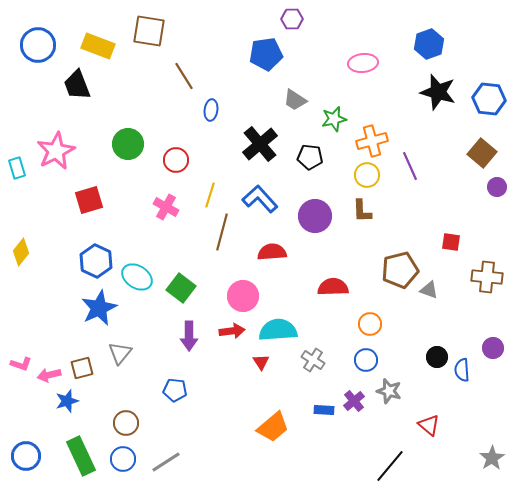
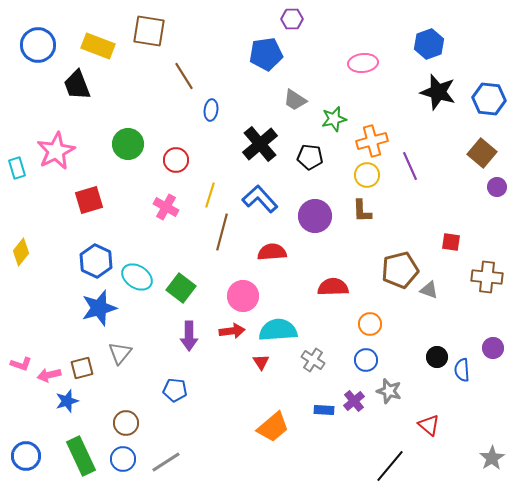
blue star at (99, 308): rotated 9 degrees clockwise
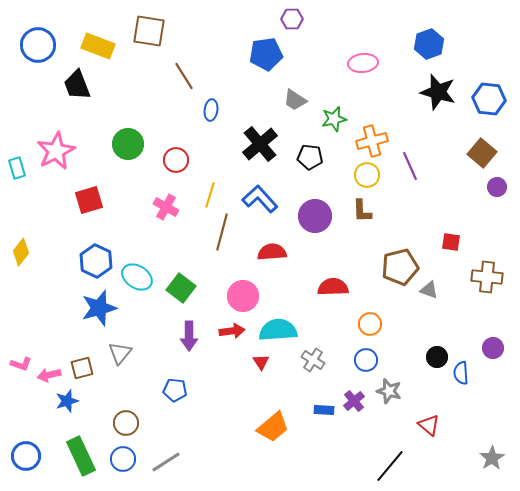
brown pentagon at (400, 270): moved 3 px up
blue semicircle at (462, 370): moved 1 px left, 3 px down
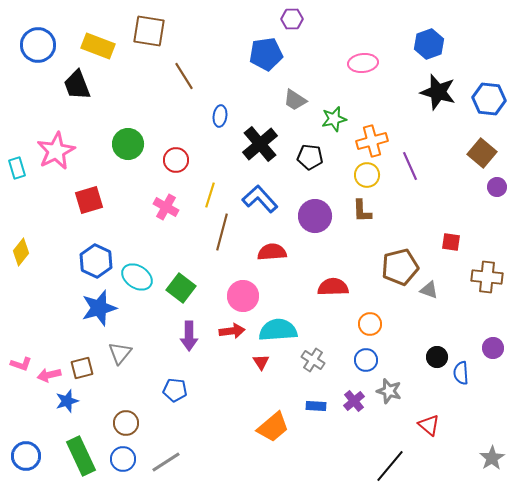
blue ellipse at (211, 110): moved 9 px right, 6 px down
blue rectangle at (324, 410): moved 8 px left, 4 px up
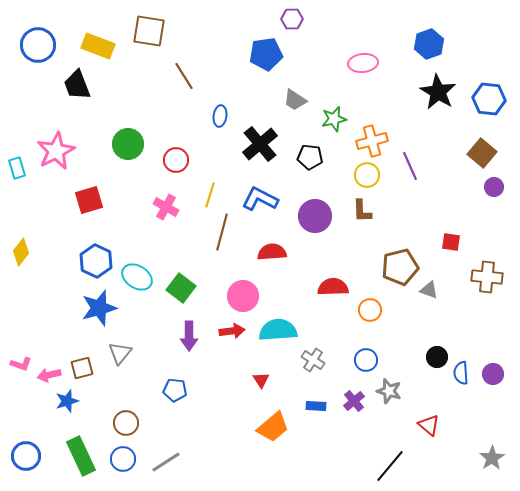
black star at (438, 92): rotated 15 degrees clockwise
purple circle at (497, 187): moved 3 px left
blue L-shape at (260, 199): rotated 21 degrees counterclockwise
orange circle at (370, 324): moved 14 px up
purple circle at (493, 348): moved 26 px down
red triangle at (261, 362): moved 18 px down
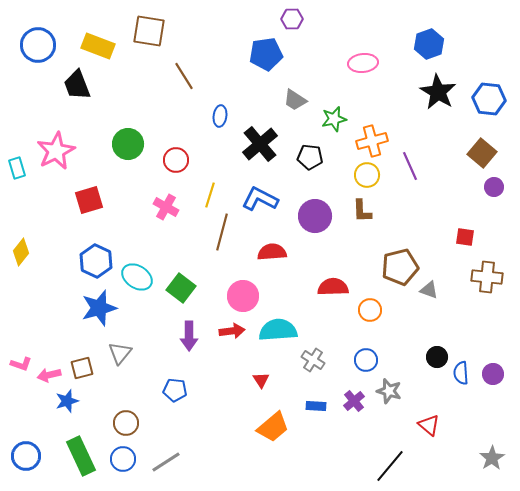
red square at (451, 242): moved 14 px right, 5 px up
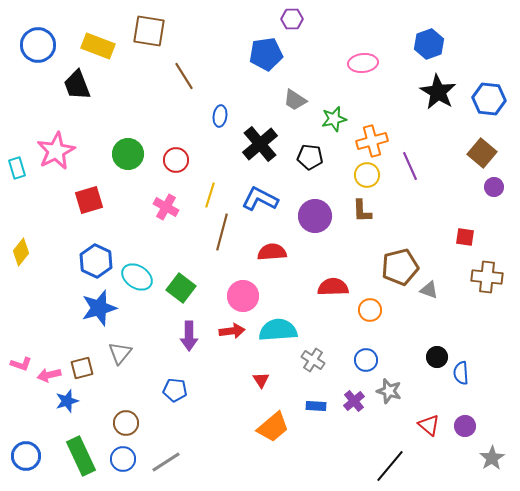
green circle at (128, 144): moved 10 px down
purple circle at (493, 374): moved 28 px left, 52 px down
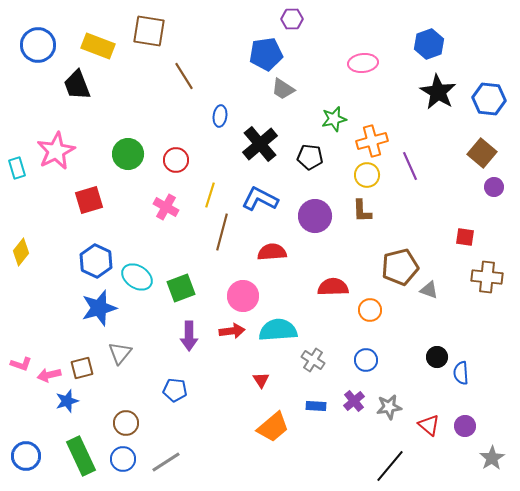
gray trapezoid at (295, 100): moved 12 px left, 11 px up
green square at (181, 288): rotated 32 degrees clockwise
gray star at (389, 391): moved 16 px down; rotated 25 degrees counterclockwise
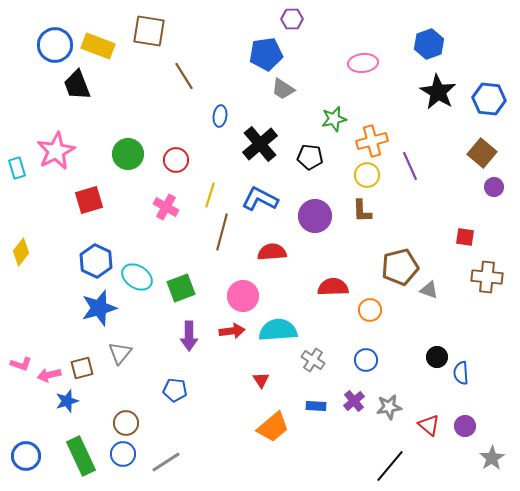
blue circle at (38, 45): moved 17 px right
blue circle at (123, 459): moved 5 px up
